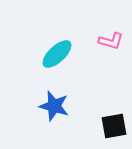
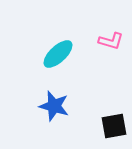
cyan ellipse: moved 1 px right
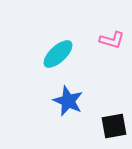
pink L-shape: moved 1 px right, 1 px up
blue star: moved 14 px right, 5 px up; rotated 8 degrees clockwise
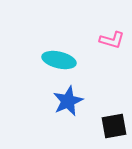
cyan ellipse: moved 1 px right, 6 px down; rotated 56 degrees clockwise
blue star: rotated 24 degrees clockwise
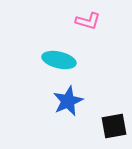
pink L-shape: moved 24 px left, 19 px up
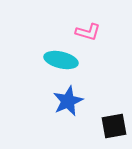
pink L-shape: moved 11 px down
cyan ellipse: moved 2 px right
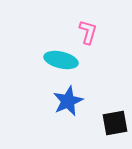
pink L-shape: rotated 90 degrees counterclockwise
black square: moved 1 px right, 3 px up
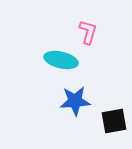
blue star: moved 7 px right; rotated 20 degrees clockwise
black square: moved 1 px left, 2 px up
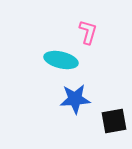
blue star: moved 2 px up
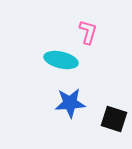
blue star: moved 5 px left, 4 px down
black square: moved 2 px up; rotated 28 degrees clockwise
